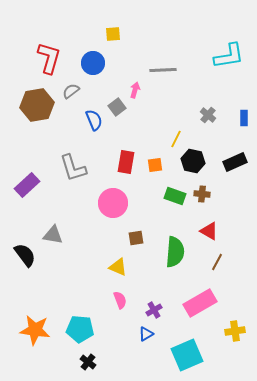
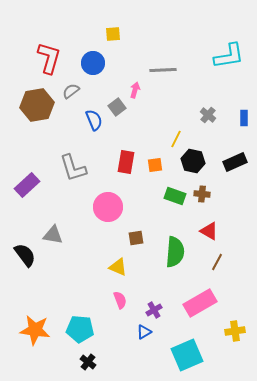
pink circle: moved 5 px left, 4 px down
blue triangle: moved 2 px left, 2 px up
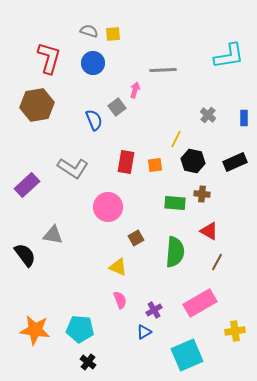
gray semicircle: moved 18 px right, 60 px up; rotated 54 degrees clockwise
gray L-shape: rotated 40 degrees counterclockwise
green rectangle: moved 7 px down; rotated 15 degrees counterclockwise
brown square: rotated 21 degrees counterclockwise
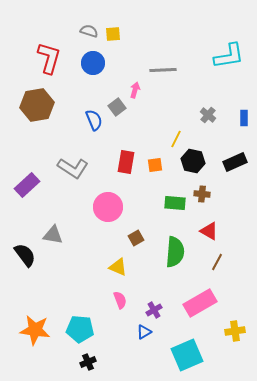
black cross: rotated 28 degrees clockwise
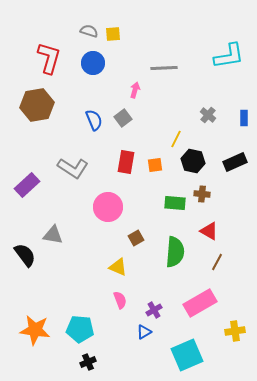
gray line: moved 1 px right, 2 px up
gray square: moved 6 px right, 11 px down
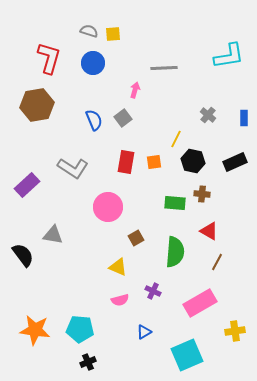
orange square: moved 1 px left, 3 px up
black semicircle: moved 2 px left
pink semicircle: rotated 96 degrees clockwise
purple cross: moved 1 px left, 19 px up; rotated 35 degrees counterclockwise
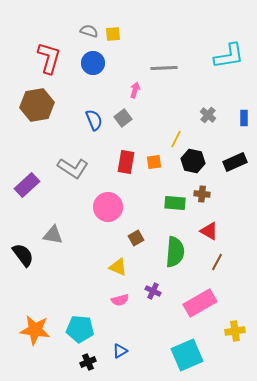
blue triangle: moved 24 px left, 19 px down
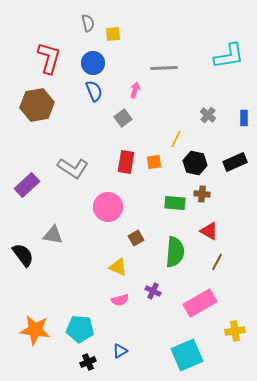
gray semicircle: moved 1 px left, 8 px up; rotated 60 degrees clockwise
blue semicircle: moved 29 px up
black hexagon: moved 2 px right, 2 px down
